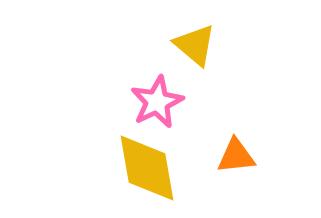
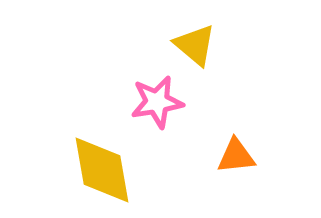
pink star: rotated 16 degrees clockwise
yellow diamond: moved 45 px left, 2 px down
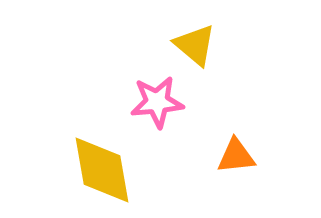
pink star: rotated 4 degrees clockwise
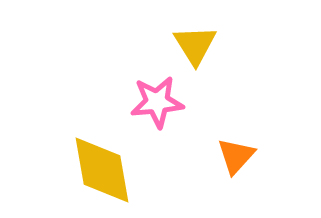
yellow triangle: rotated 18 degrees clockwise
orange triangle: rotated 42 degrees counterclockwise
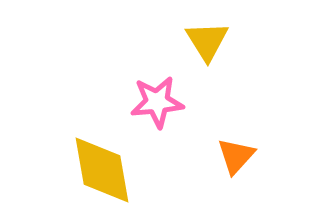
yellow triangle: moved 12 px right, 4 px up
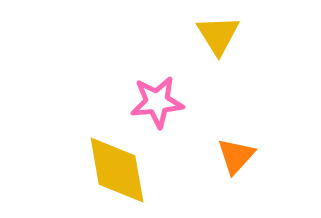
yellow triangle: moved 11 px right, 6 px up
yellow diamond: moved 15 px right
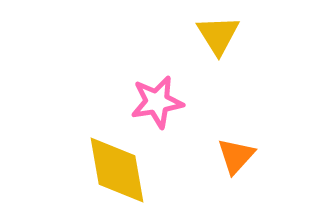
pink star: rotated 4 degrees counterclockwise
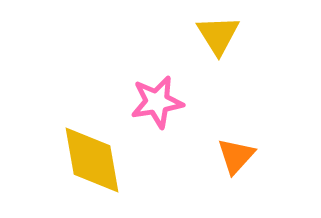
yellow diamond: moved 25 px left, 10 px up
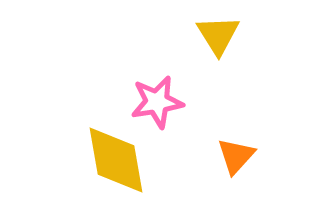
yellow diamond: moved 24 px right
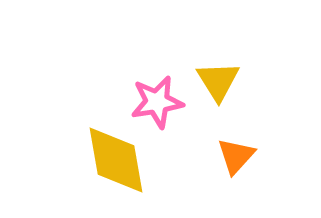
yellow triangle: moved 46 px down
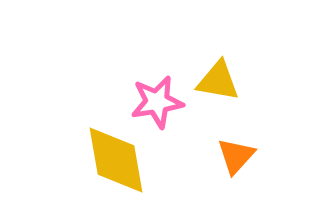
yellow triangle: rotated 48 degrees counterclockwise
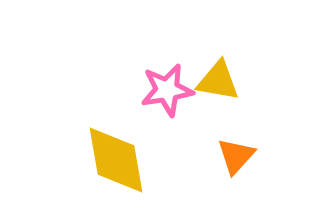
pink star: moved 10 px right, 12 px up
